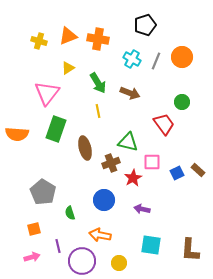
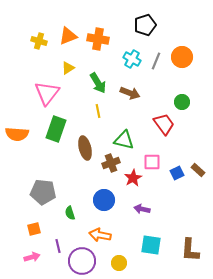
green triangle: moved 4 px left, 2 px up
gray pentagon: rotated 25 degrees counterclockwise
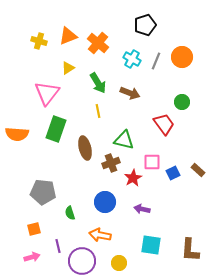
orange cross: moved 4 px down; rotated 30 degrees clockwise
blue square: moved 4 px left
blue circle: moved 1 px right, 2 px down
